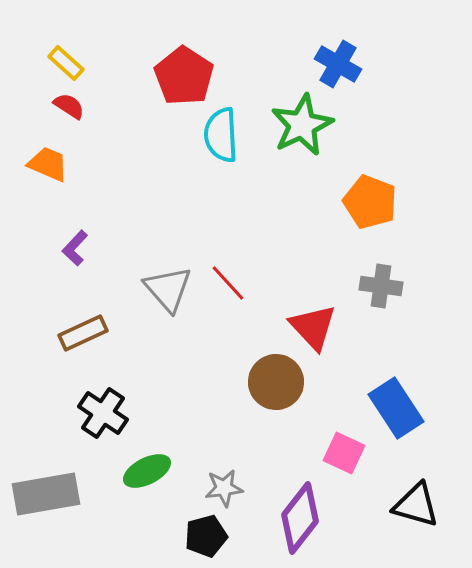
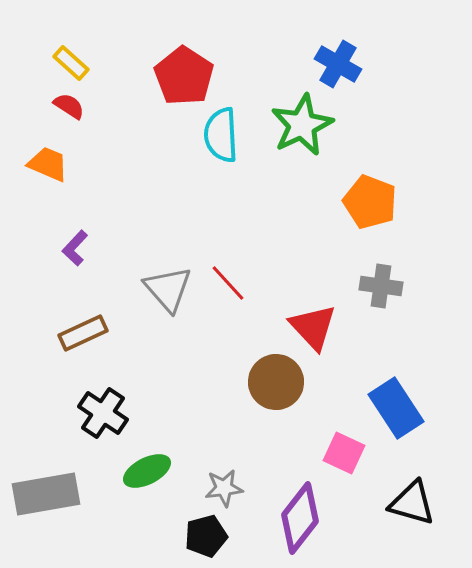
yellow rectangle: moved 5 px right
black triangle: moved 4 px left, 2 px up
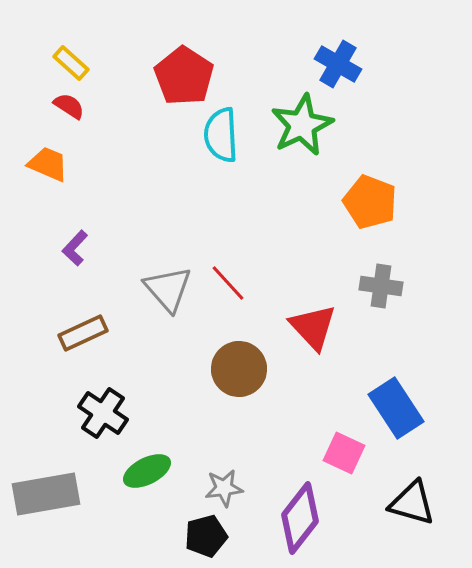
brown circle: moved 37 px left, 13 px up
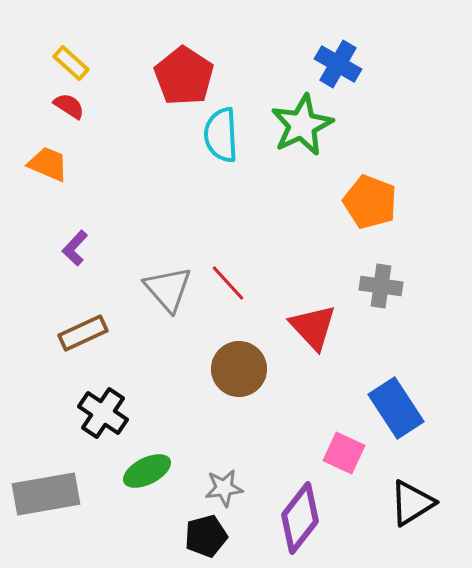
black triangle: rotated 48 degrees counterclockwise
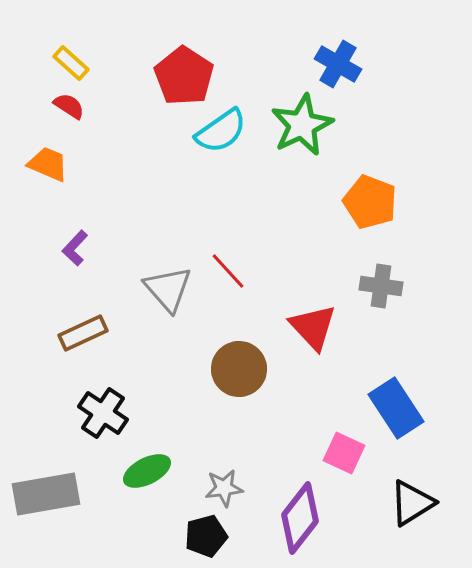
cyan semicircle: moved 4 px up; rotated 122 degrees counterclockwise
red line: moved 12 px up
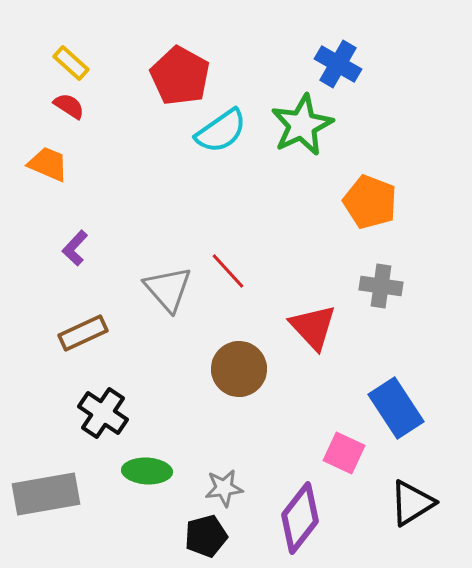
red pentagon: moved 4 px left; rotated 4 degrees counterclockwise
green ellipse: rotated 30 degrees clockwise
